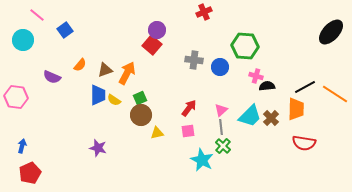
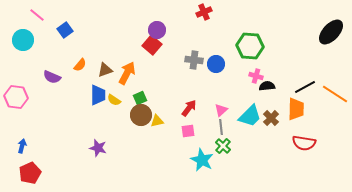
green hexagon: moved 5 px right
blue circle: moved 4 px left, 3 px up
yellow triangle: moved 12 px up
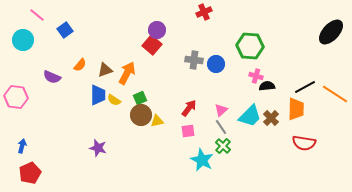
gray line: rotated 28 degrees counterclockwise
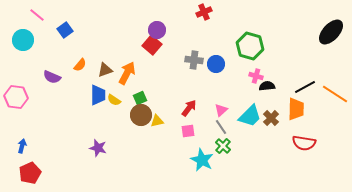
green hexagon: rotated 12 degrees clockwise
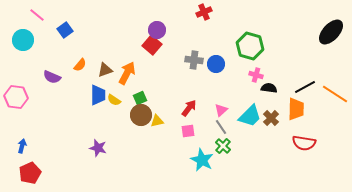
pink cross: moved 1 px up
black semicircle: moved 2 px right, 2 px down; rotated 14 degrees clockwise
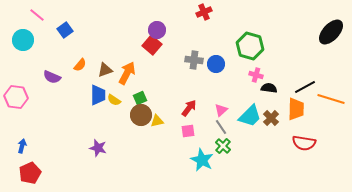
orange line: moved 4 px left, 5 px down; rotated 16 degrees counterclockwise
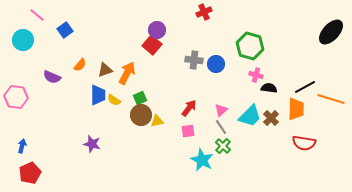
purple star: moved 6 px left, 4 px up
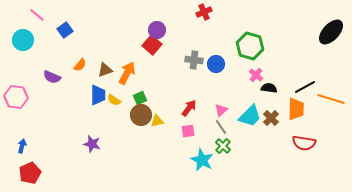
pink cross: rotated 24 degrees clockwise
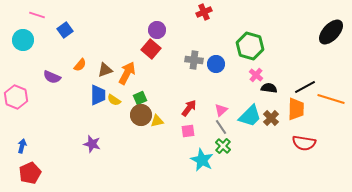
pink line: rotated 21 degrees counterclockwise
red square: moved 1 px left, 4 px down
pink hexagon: rotated 15 degrees clockwise
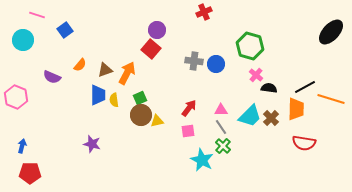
gray cross: moved 1 px down
yellow semicircle: rotated 48 degrees clockwise
pink triangle: rotated 40 degrees clockwise
red pentagon: rotated 25 degrees clockwise
